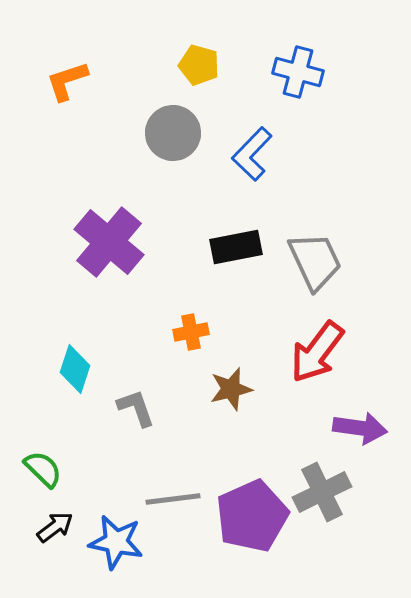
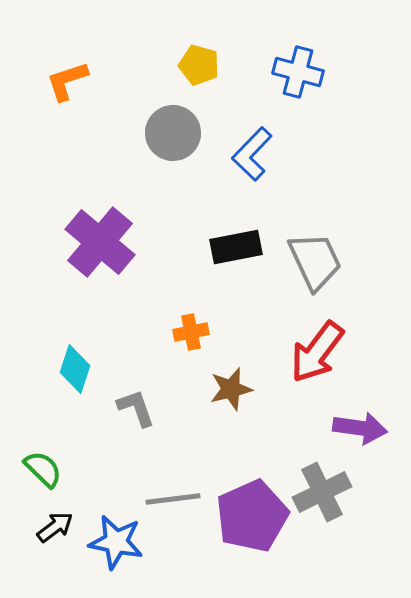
purple cross: moved 9 px left
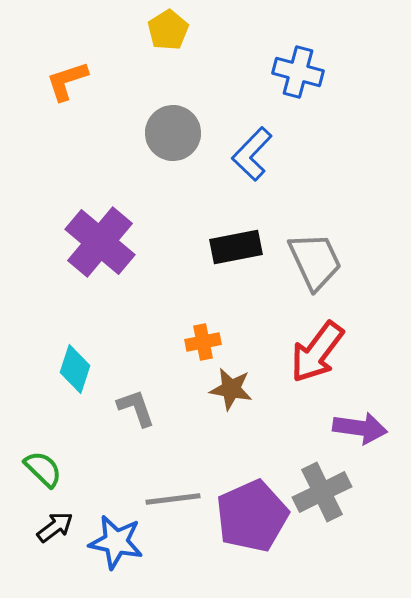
yellow pentagon: moved 31 px left, 35 px up; rotated 24 degrees clockwise
orange cross: moved 12 px right, 10 px down
brown star: rotated 24 degrees clockwise
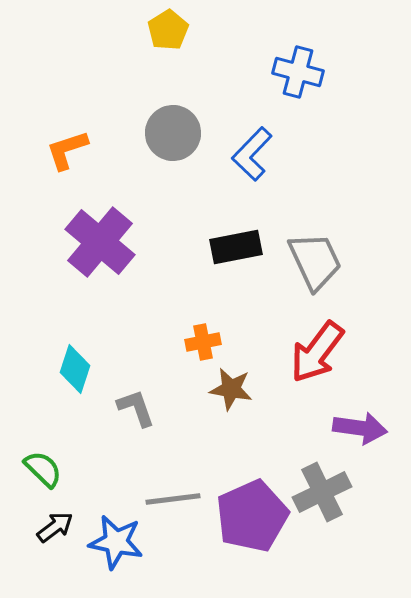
orange L-shape: moved 69 px down
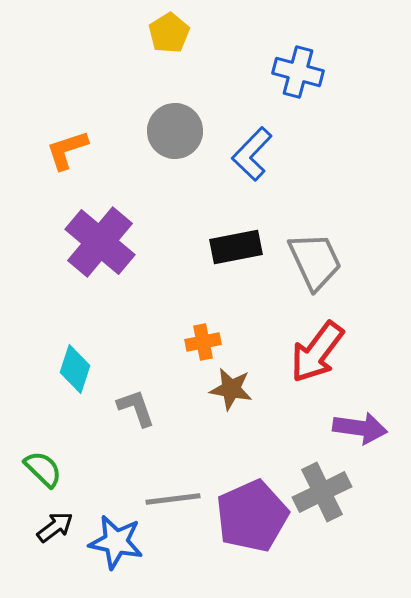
yellow pentagon: moved 1 px right, 3 px down
gray circle: moved 2 px right, 2 px up
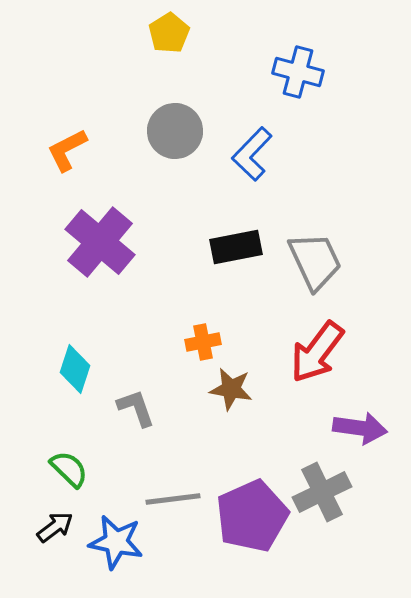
orange L-shape: rotated 9 degrees counterclockwise
green semicircle: moved 26 px right
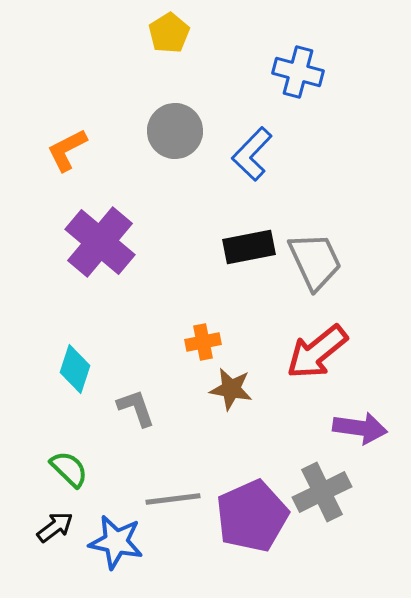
black rectangle: moved 13 px right
red arrow: rotated 14 degrees clockwise
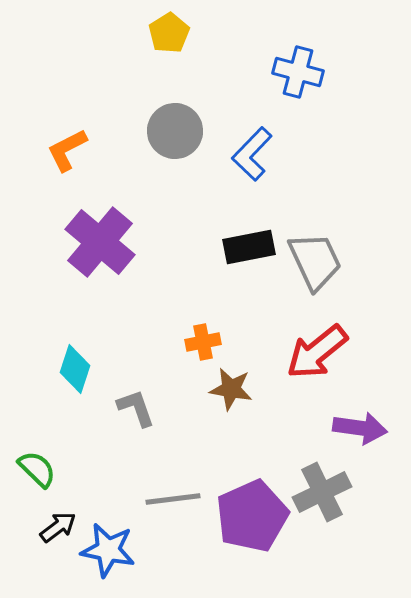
green semicircle: moved 32 px left
black arrow: moved 3 px right
blue star: moved 8 px left, 8 px down
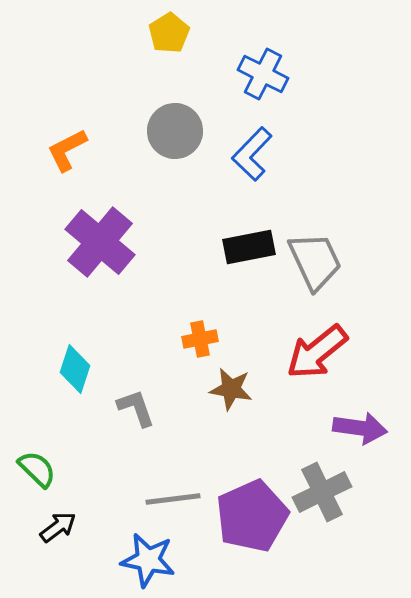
blue cross: moved 35 px left, 2 px down; rotated 12 degrees clockwise
orange cross: moved 3 px left, 3 px up
blue star: moved 40 px right, 10 px down
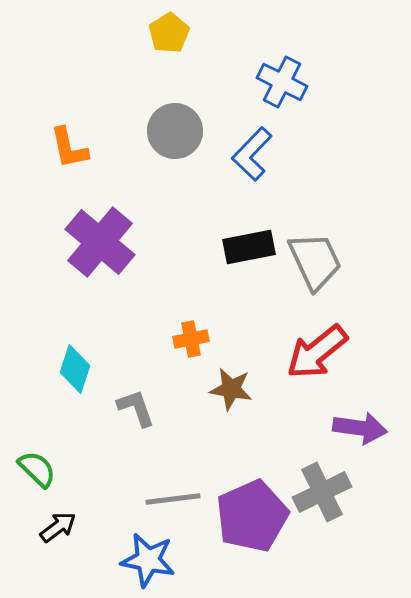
blue cross: moved 19 px right, 8 px down
orange L-shape: moved 2 px right, 2 px up; rotated 75 degrees counterclockwise
orange cross: moved 9 px left
